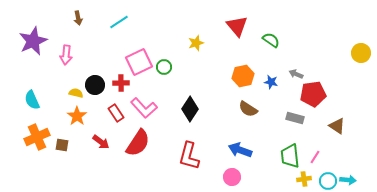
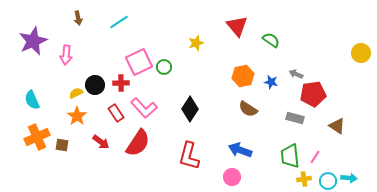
yellow semicircle: rotated 40 degrees counterclockwise
cyan arrow: moved 1 px right, 2 px up
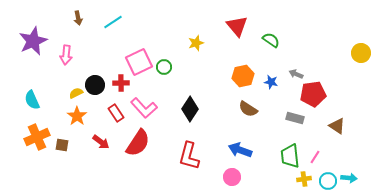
cyan line: moved 6 px left
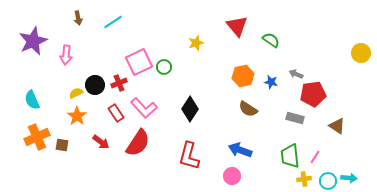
red cross: moved 2 px left; rotated 21 degrees counterclockwise
pink circle: moved 1 px up
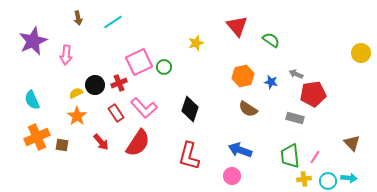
black diamond: rotated 15 degrees counterclockwise
brown triangle: moved 15 px right, 17 px down; rotated 12 degrees clockwise
red arrow: rotated 12 degrees clockwise
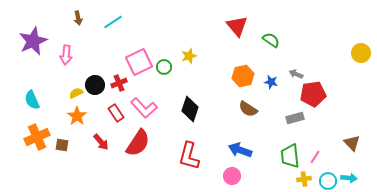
yellow star: moved 7 px left, 13 px down
gray rectangle: rotated 30 degrees counterclockwise
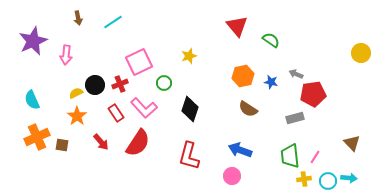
green circle: moved 16 px down
red cross: moved 1 px right, 1 px down
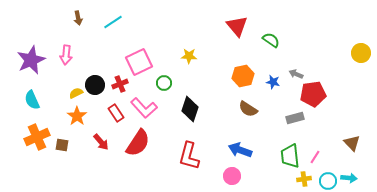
purple star: moved 2 px left, 19 px down
yellow star: rotated 21 degrees clockwise
blue star: moved 2 px right
